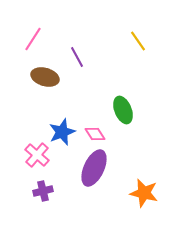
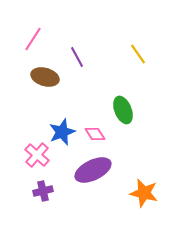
yellow line: moved 13 px down
purple ellipse: moved 1 px left, 2 px down; rotated 39 degrees clockwise
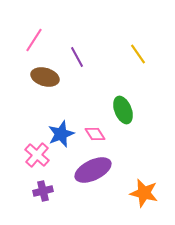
pink line: moved 1 px right, 1 px down
blue star: moved 1 px left, 2 px down
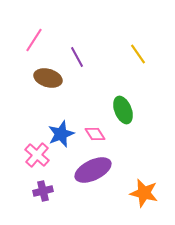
brown ellipse: moved 3 px right, 1 px down
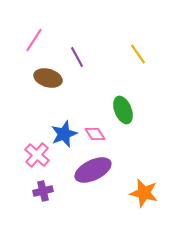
blue star: moved 3 px right
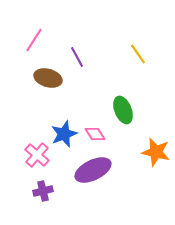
orange star: moved 12 px right, 41 px up
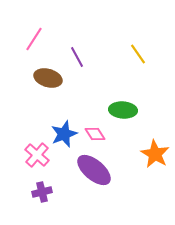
pink line: moved 1 px up
green ellipse: rotated 64 degrees counterclockwise
orange star: moved 1 px left, 2 px down; rotated 16 degrees clockwise
purple ellipse: moved 1 px right; rotated 66 degrees clockwise
purple cross: moved 1 px left, 1 px down
